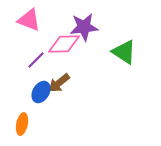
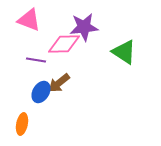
purple line: rotated 54 degrees clockwise
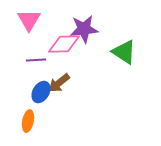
pink triangle: rotated 40 degrees clockwise
purple star: moved 2 px down
purple line: rotated 12 degrees counterclockwise
orange ellipse: moved 6 px right, 3 px up
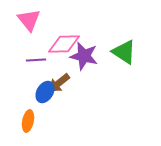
pink triangle: rotated 10 degrees counterclockwise
purple star: moved 27 px down; rotated 20 degrees clockwise
blue ellipse: moved 4 px right
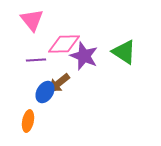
pink triangle: moved 3 px right
purple star: rotated 8 degrees clockwise
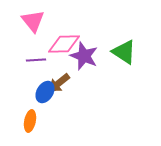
pink triangle: moved 1 px right, 1 px down
orange ellipse: moved 2 px right
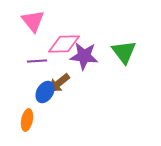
green triangle: rotated 20 degrees clockwise
purple star: rotated 16 degrees counterclockwise
purple line: moved 1 px right, 1 px down
orange ellipse: moved 3 px left, 1 px up
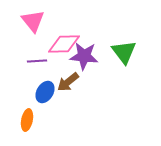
brown arrow: moved 9 px right, 1 px up
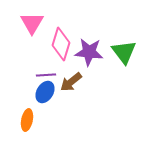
pink triangle: moved 1 px left, 2 px down; rotated 10 degrees clockwise
pink diamond: moved 3 px left; rotated 72 degrees counterclockwise
purple star: moved 5 px right, 4 px up
purple line: moved 9 px right, 14 px down
brown arrow: moved 3 px right
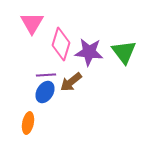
orange ellipse: moved 1 px right, 3 px down
